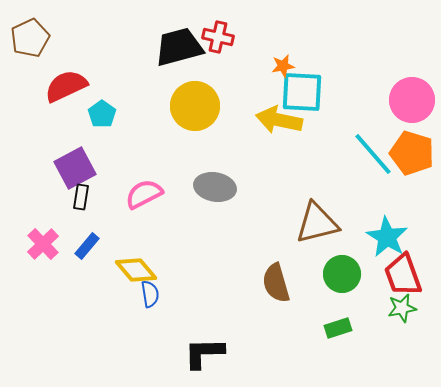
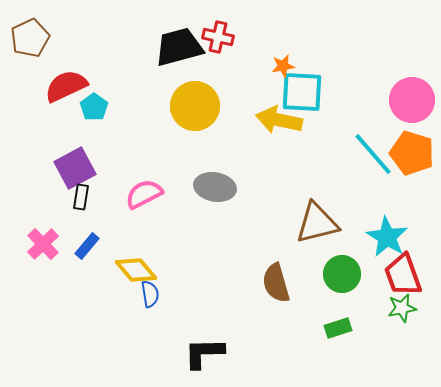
cyan pentagon: moved 8 px left, 7 px up
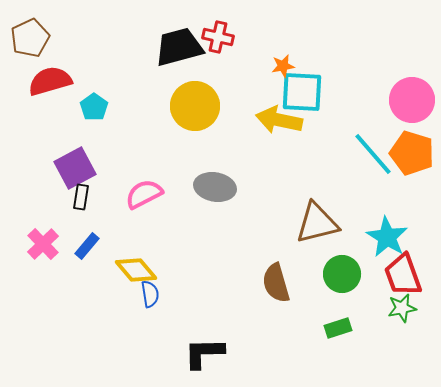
red semicircle: moved 16 px left, 5 px up; rotated 9 degrees clockwise
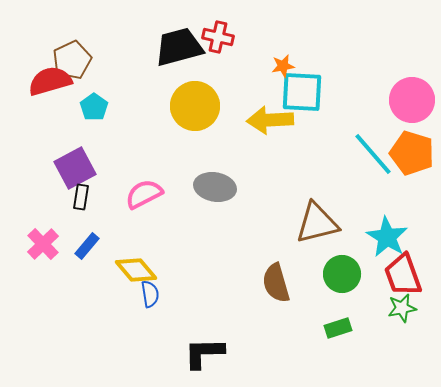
brown pentagon: moved 42 px right, 22 px down
yellow arrow: moved 9 px left; rotated 15 degrees counterclockwise
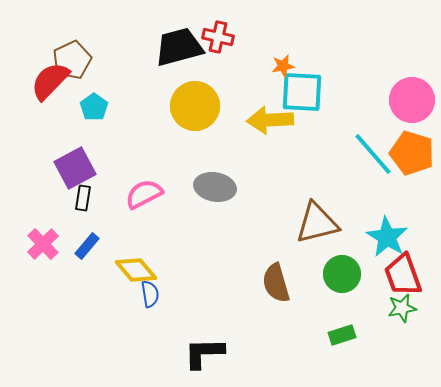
red semicircle: rotated 30 degrees counterclockwise
black rectangle: moved 2 px right, 1 px down
green rectangle: moved 4 px right, 7 px down
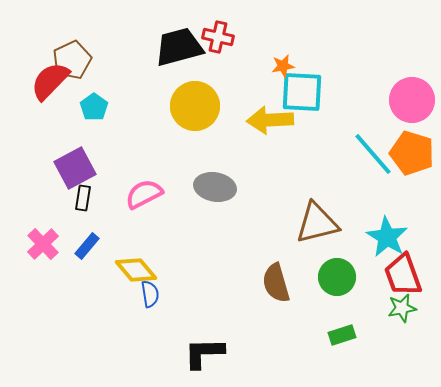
green circle: moved 5 px left, 3 px down
